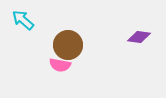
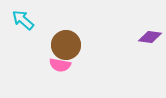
purple diamond: moved 11 px right
brown circle: moved 2 px left
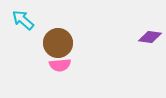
brown circle: moved 8 px left, 2 px up
pink semicircle: rotated 15 degrees counterclockwise
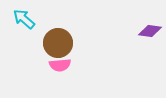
cyan arrow: moved 1 px right, 1 px up
purple diamond: moved 6 px up
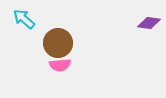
purple diamond: moved 1 px left, 8 px up
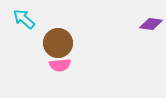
purple diamond: moved 2 px right, 1 px down
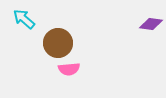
pink semicircle: moved 9 px right, 4 px down
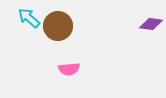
cyan arrow: moved 5 px right, 1 px up
brown circle: moved 17 px up
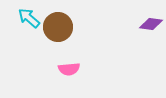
brown circle: moved 1 px down
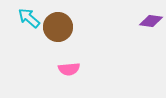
purple diamond: moved 3 px up
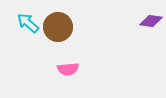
cyan arrow: moved 1 px left, 5 px down
pink semicircle: moved 1 px left
